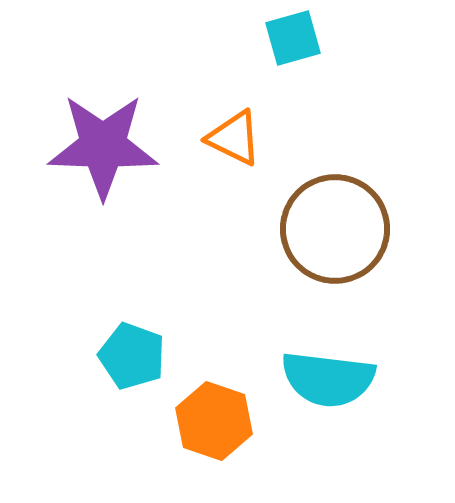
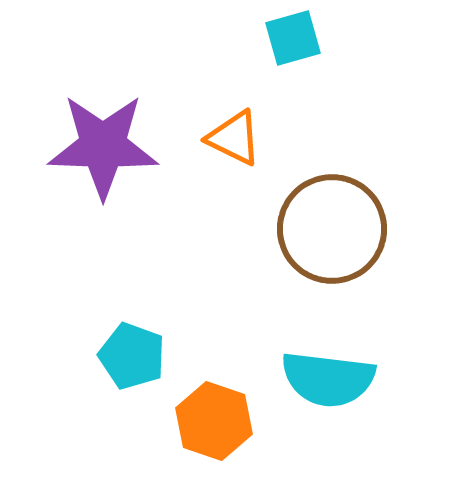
brown circle: moved 3 px left
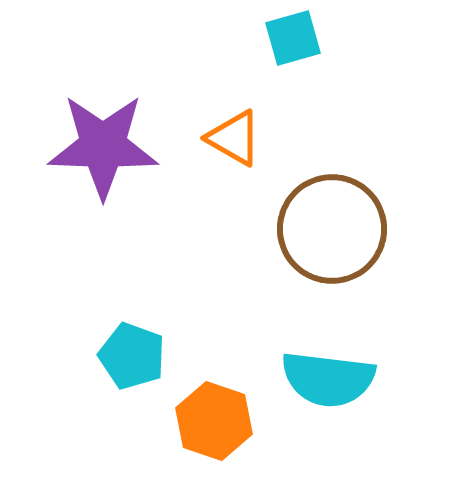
orange triangle: rotated 4 degrees clockwise
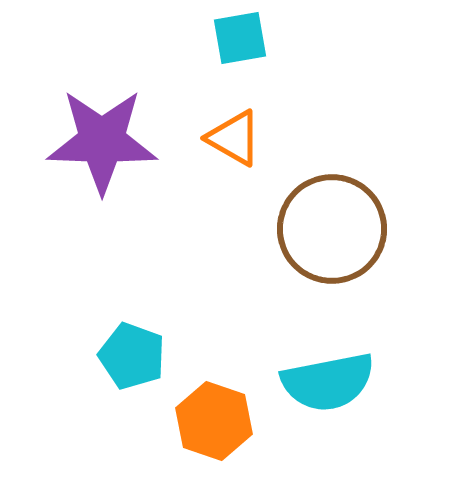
cyan square: moved 53 px left; rotated 6 degrees clockwise
purple star: moved 1 px left, 5 px up
cyan semicircle: moved 3 px down; rotated 18 degrees counterclockwise
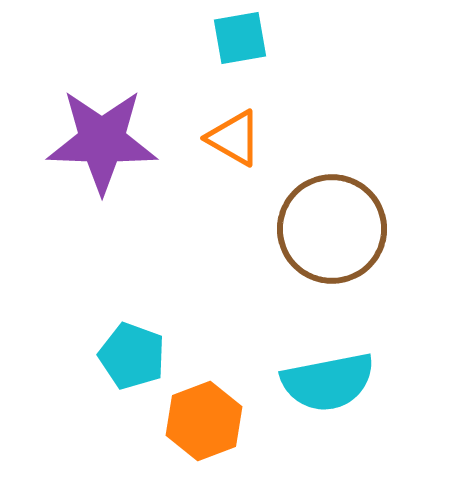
orange hexagon: moved 10 px left; rotated 20 degrees clockwise
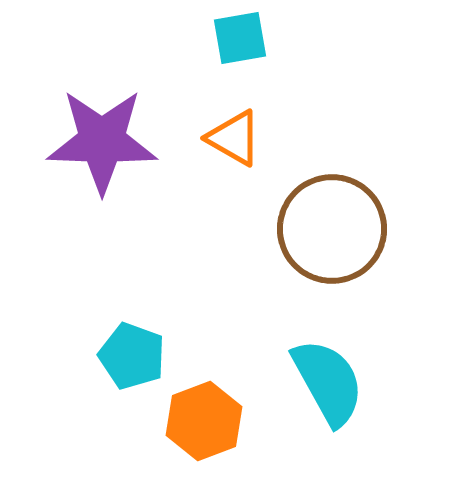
cyan semicircle: rotated 108 degrees counterclockwise
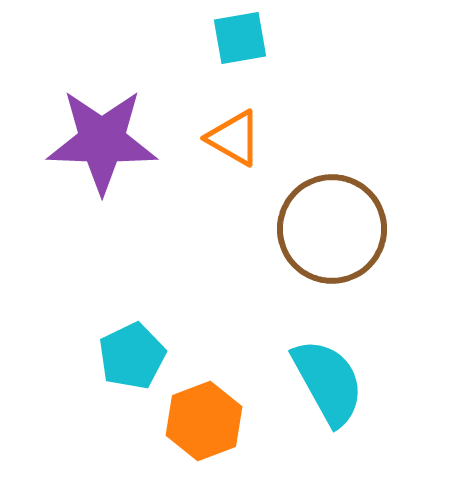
cyan pentagon: rotated 26 degrees clockwise
